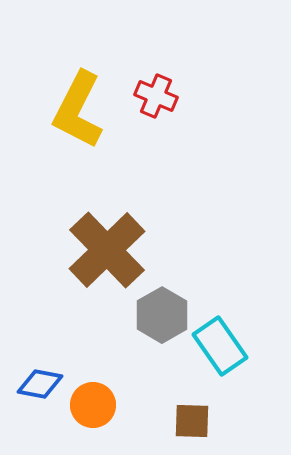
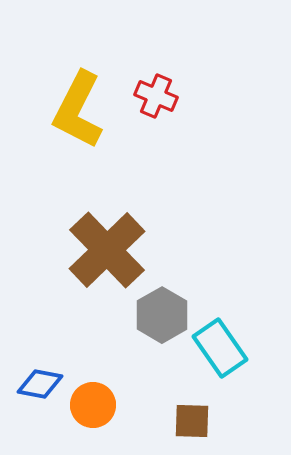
cyan rectangle: moved 2 px down
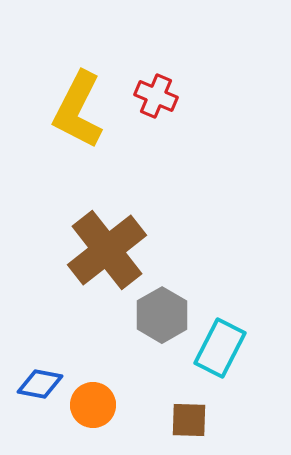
brown cross: rotated 6 degrees clockwise
cyan rectangle: rotated 62 degrees clockwise
brown square: moved 3 px left, 1 px up
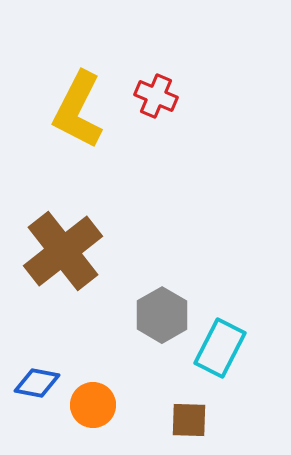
brown cross: moved 44 px left, 1 px down
blue diamond: moved 3 px left, 1 px up
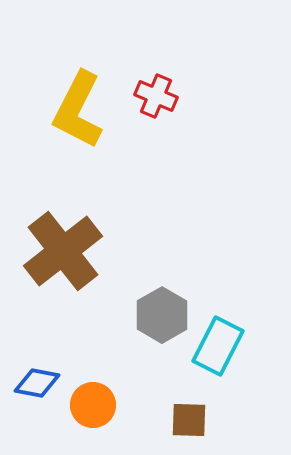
cyan rectangle: moved 2 px left, 2 px up
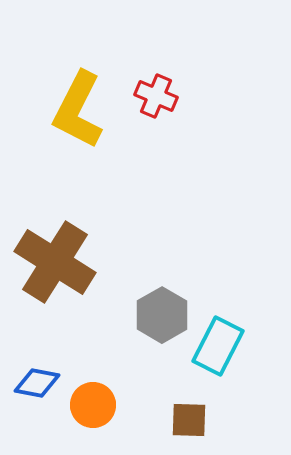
brown cross: moved 8 px left, 11 px down; rotated 20 degrees counterclockwise
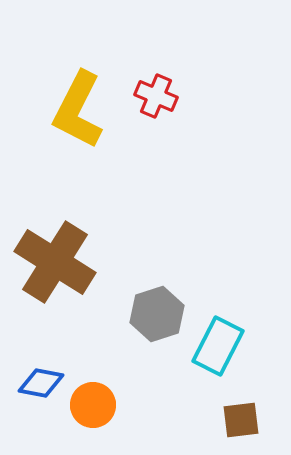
gray hexagon: moved 5 px left, 1 px up; rotated 12 degrees clockwise
blue diamond: moved 4 px right
brown square: moved 52 px right; rotated 9 degrees counterclockwise
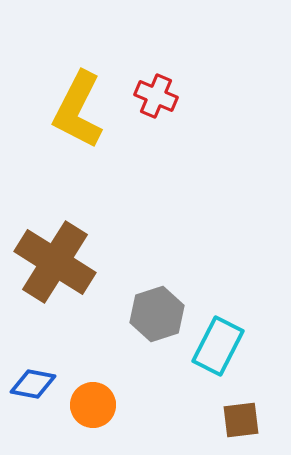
blue diamond: moved 8 px left, 1 px down
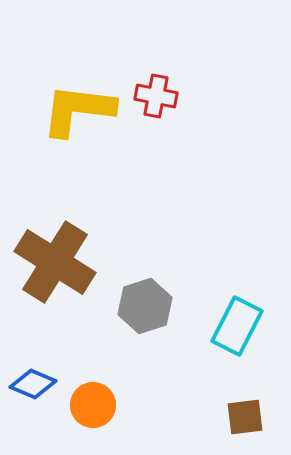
red cross: rotated 12 degrees counterclockwise
yellow L-shape: rotated 70 degrees clockwise
gray hexagon: moved 12 px left, 8 px up
cyan rectangle: moved 19 px right, 20 px up
blue diamond: rotated 12 degrees clockwise
brown square: moved 4 px right, 3 px up
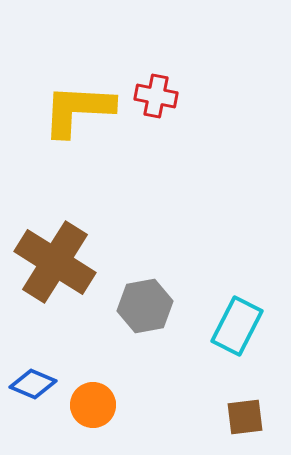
yellow L-shape: rotated 4 degrees counterclockwise
gray hexagon: rotated 8 degrees clockwise
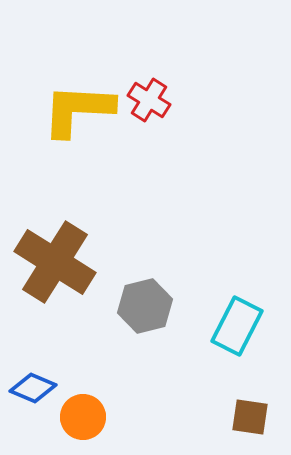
red cross: moved 7 px left, 4 px down; rotated 21 degrees clockwise
gray hexagon: rotated 4 degrees counterclockwise
blue diamond: moved 4 px down
orange circle: moved 10 px left, 12 px down
brown square: moved 5 px right; rotated 15 degrees clockwise
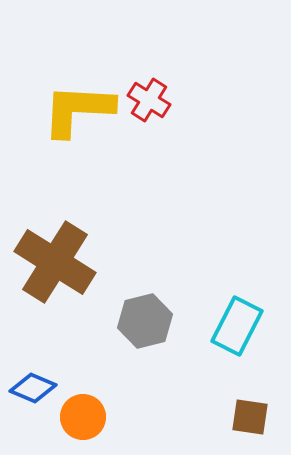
gray hexagon: moved 15 px down
